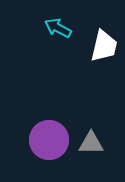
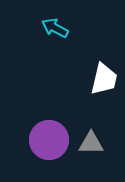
cyan arrow: moved 3 px left
white trapezoid: moved 33 px down
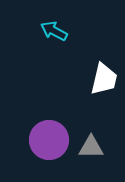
cyan arrow: moved 1 px left, 3 px down
gray triangle: moved 4 px down
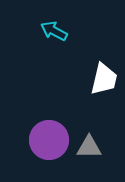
gray triangle: moved 2 px left
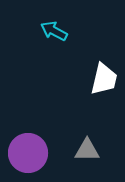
purple circle: moved 21 px left, 13 px down
gray triangle: moved 2 px left, 3 px down
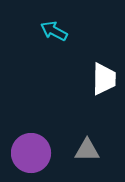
white trapezoid: rotated 12 degrees counterclockwise
purple circle: moved 3 px right
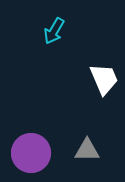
cyan arrow: rotated 88 degrees counterclockwise
white trapezoid: rotated 24 degrees counterclockwise
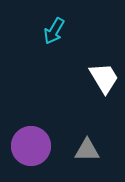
white trapezoid: moved 1 px up; rotated 8 degrees counterclockwise
purple circle: moved 7 px up
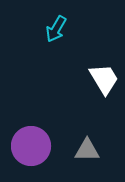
cyan arrow: moved 2 px right, 2 px up
white trapezoid: moved 1 px down
